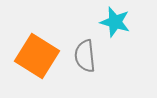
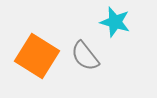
gray semicircle: rotated 32 degrees counterclockwise
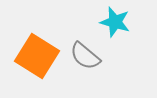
gray semicircle: rotated 12 degrees counterclockwise
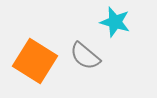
orange square: moved 2 px left, 5 px down
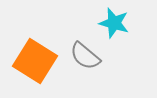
cyan star: moved 1 px left, 1 px down
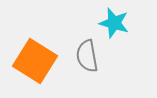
gray semicircle: moved 2 px right; rotated 40 degrees clockwise
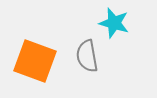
orange square: rotated 12 degrees counterclockwise
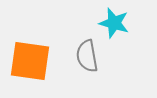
orange square: moved 5 px left; rotated 12 degrees counterclockwise
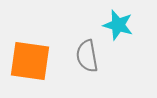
cyan star: moved 4 px right, 2 px down
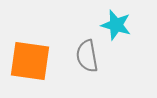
cyan star: moved 2 px left
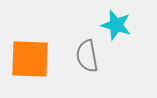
orange square: moved 2 px up; rotated 6 degrees counterclockwise
